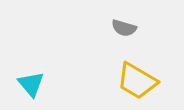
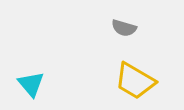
yellow trapezoid: moved 2 px left
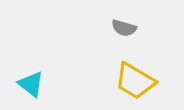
cyan triangle: rotated 12 degrees counterclockwise
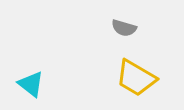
yellow trapezoid: moved 1 px right, 3 px up
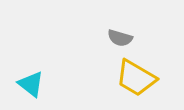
gray semicircle: moved 4 px left, 10 px down
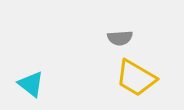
gray semicircle: rotated 20 degrees counterclockwise
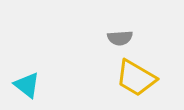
cyan triangle: moved 4 px left, 1 px down
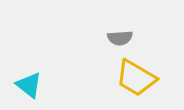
cyan triangle: moved 2 px right
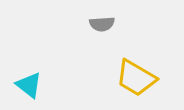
gray semicircle: moved 18 px left, 14 px up
